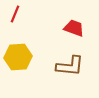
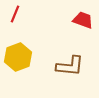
red trapezoid: moved 9 px right, 8 px up
yellow hexagon: rotated 16 degrees counterclockwise
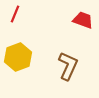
brown L-shape: moved 2 px left; rotated 72 degrees counterclockwise
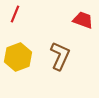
brown L-shape: moved 8 px left, 10 px up
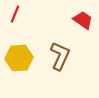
red trapezoid: rotated 15 degrees clockwise
yellow hexagon: moved 1 px right, 1 px down; rotated 16 degrees clockwise
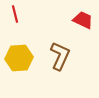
red line: rotated 36 degrees counterclockwise
red trapezoid: rotated 10 degrees counterclockwise
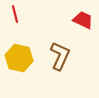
yellow hexagon: rotated 16 degrees clockwise
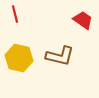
red trapezoid: rotated 10 degrees clockwise
brown L-shape: rotated 80 degrees clockwise
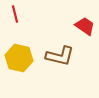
red trapezoid: moved 2 px right, 6 px down
